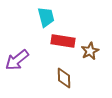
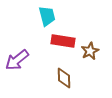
cyan trapezoid: moved 1 px right, 1 px up
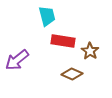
brown star: rotated 12 degrees counterclockwise
brown diamond: moved 8 px right, 4 px up; rotated 65 degrees counterclockwise
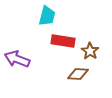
cyan trapezoid: rotated 30 degrees clockwise
purple arrow: moved 1 px up; rotated 60 degrees clockwise
brown diamond: moved 6 px right; rotated 20 degrees counterclockwise
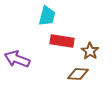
red rectangle: moved 1 px left
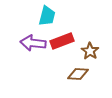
red rectangle: rotated 30 degrees counterclockwise
purple arrow: moved 16 px right, 16 px up; rotated 15 degrees counterclockwise
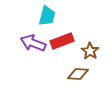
purple arrow: rotated 15 degrees clockwise
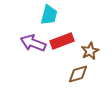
cyan trapezoid: moved 2 px right, 1 px up
brown star: rotated 12 degrees clockwise
brown diamond: rotated 20 degrees counterclockwise
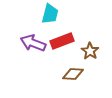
cyan trapezoid: moved 1 px right, 1 px up
brown star: rotated 12 degrees counterclockwise
brown diamond: moved 5 px left; rotated 20 degrees clockwise
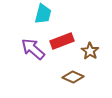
cyan trapezoid: moved 7 px left
purple arrow: moved 6 px down; rotated 20 degrees clockwise
brown diamond: moved 3 px down; rotated 20 degrees clockwise
